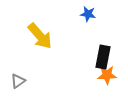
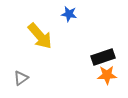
blue star: moved 19 px left
black rectangle: rotated 60 degrees clockwise
gray triangle: moved 3 px right, 3 px up
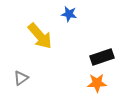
black rectangle: moved 1 px left
orange star: moved 10 px left, 8 px down
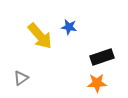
blue star: moved 13 px down
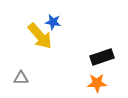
blue star: moved 16 px left, 5 px up
gray triangle: rotated 35 degrees clockwise
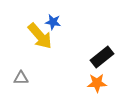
black rectangle: rotated 20 degrees counterclockwise
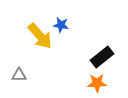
blue star: moved 8 px right, 3 px down
gray triangle: moved 2 px left, 3 px up
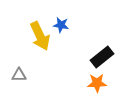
yellow arrow: rotated 16 degrees clockwise
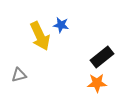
gray triangle: rotated 14 degrees counterclockwise
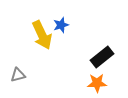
blue star: rotated 28 degrees counterclockwise
yellow arrow: moved 2 px right, 1 px up
gray triangle: moved 1 px left
